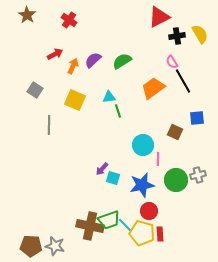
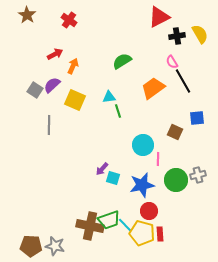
purple semicircle: moved 41 px left, 25 px down
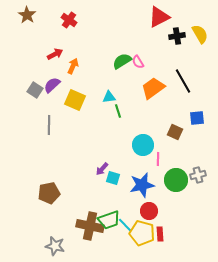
pink semicircle: moved 34 px left
brown pentagon: moved 18 px right, 53 px up; rotated 15 degrees counterclockwise
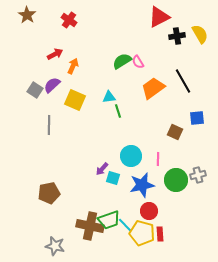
cyan circle: moved 12 px left, 11 px down
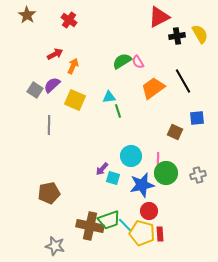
green circle: moved 10 px left, 7 px up
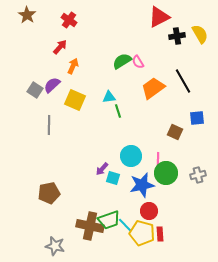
red arrow: moved 5 px right, 7 px up; rotated 21 degrees counterclockwise
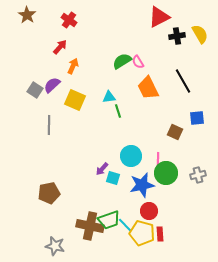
orange trapezoid: moved 5 px left; rotated 80 degrees counterclockwise
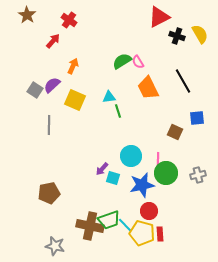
black cross: rotated 28 degrees clockwise
red arrow: moved 7 px left, 6 px up
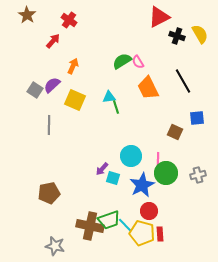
green line: moved 2 px left, 4 px up
blue star: rotated 15 degrees counterclockwise
